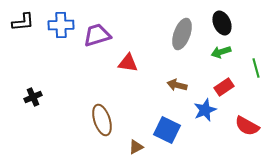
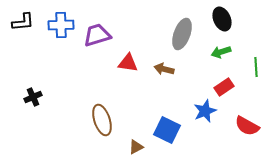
black ellipse: moved 4 px up
green line: moved 1 px up; rotated 12 degrees clockwise
brown arrow: moved 13 px left, 16 px up
blue star: moved 1 px down
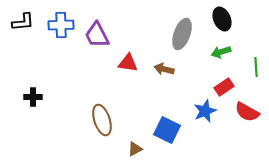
purple trapezoid: rotated 100 degrees counterclockwise
black cross: rotated 24 degrees clockwise
red semicircle: moved 14 px up
brown triangle: moved 1 px left, 2 px down
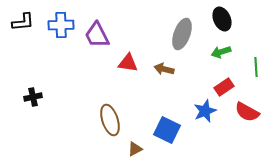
black cross: rotated 12 degrees counterclockwise
brown ellipse: moved 8 px right
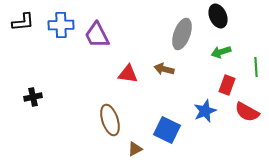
black ellipse: moved 4 px left, 3 px up
red triangle: moved 11 px down
red rectangle: moved 3 px right, 2 px up; rotated 36 degrees counterclockwise
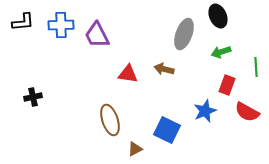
gray ellipse: moved 2 px right
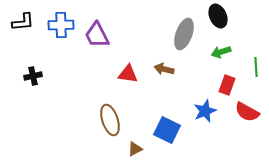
black cross: moved 21 px up
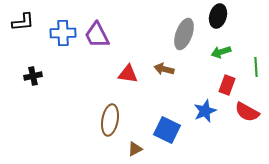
black ellipse: rotated 40 degrees clockwise
blue cross: moved 2 px right, 8 px down
brown ellipse: rotated 28 degrees clockwise
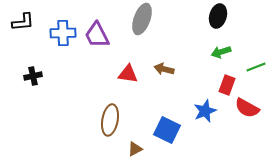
gray ellipse: moved 42 px left, 15 px up
green line: rotated 72 degrees clockwise
red semicircle: moved 4 px up
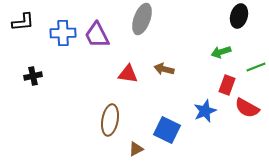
black ellipse: moved 21 px right
brown triangle: moved 1 px right
